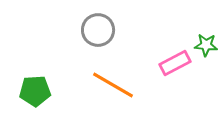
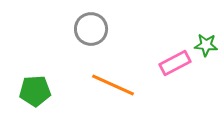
gray circle: moved 7 px left, 1 px up
orange line: rotated 6 degrees counterclockwise
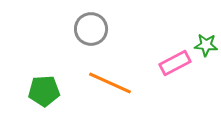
orange line: moved 3 px left, 2 px up
green pentagon: moved 9 px right
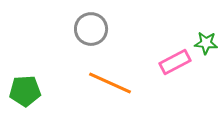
green star: moved 2 px up
pink rectangle: moved 1 px up
green pentagon: moved 19 px left
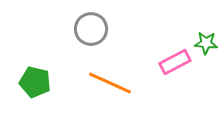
green pentagon: moved 10 px right, 9 px up; rotated 16 degrees clockwise
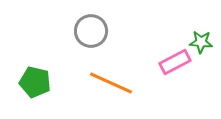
gray circle: moved 2 px down
green star: moved 5 px left, 1 px up
orange line: moved 1 px right
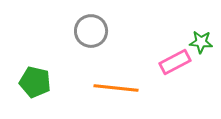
orange line: moved 5 px right, 5 px down; rotated 18 degrees counterclockwise
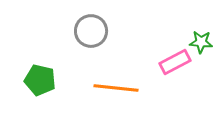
green pentagon: moved 5 px right, 2 px up
